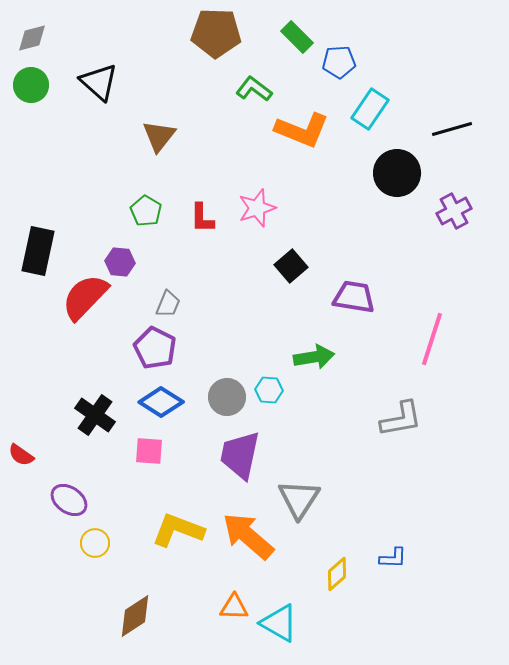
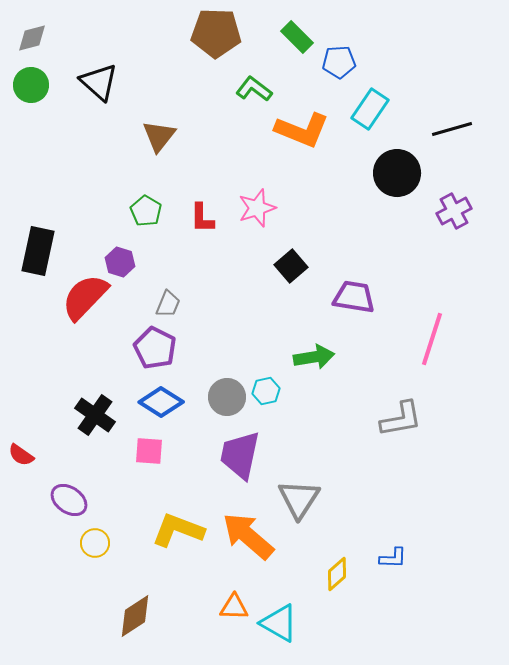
purple hexagon at (120, 262): rotated 12 degrees clockwise
cyan hexagon at (269, 390): moved 3 px left, 1 px down; rotated 16 degrees counterclockwise
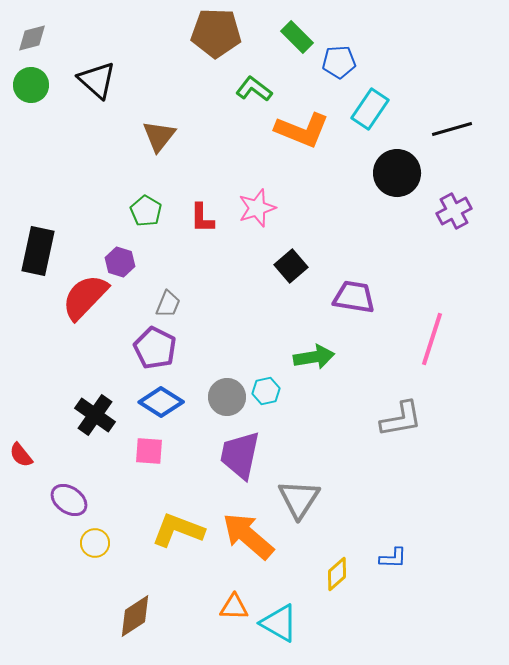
black triangle at (99, 82): moved 2 px left, 2 px up
red semicircle at (21, 455): rotated 16 degrees clockwise
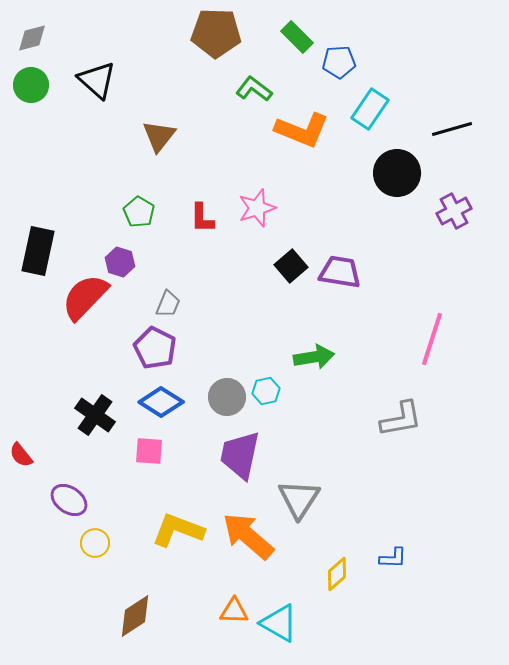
green pentagon at (146, 211): moved 7 px left, 1 px down
purple trapezoid at (354, 297): moved 14 px left, 25 px up
orange triangle at (234, 607): moved 4 px down
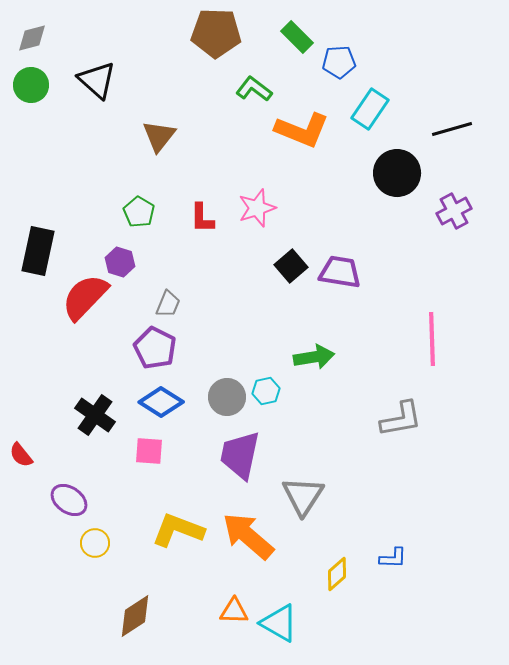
pink line at (432, 339): rotated 20 degrees counterclockwise
gray triangle at (299, 499): moved 4 px right, 3 px up
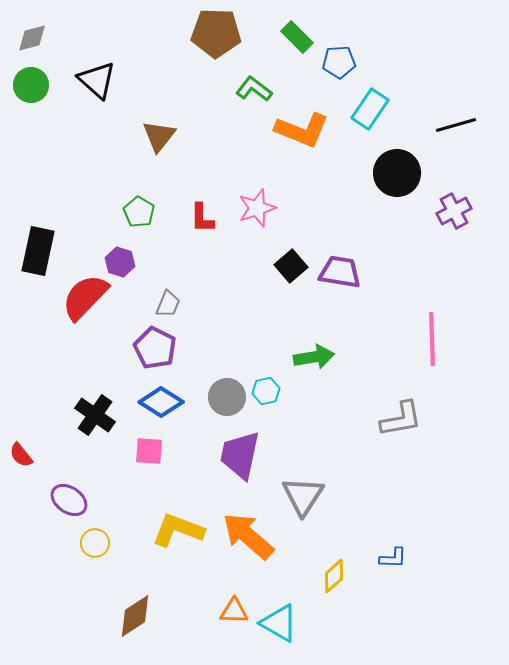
black line at (452, 129): moved 4 px right, 4 px up
yellow diamond at (337, 574): moved 3 px left, 2 px down
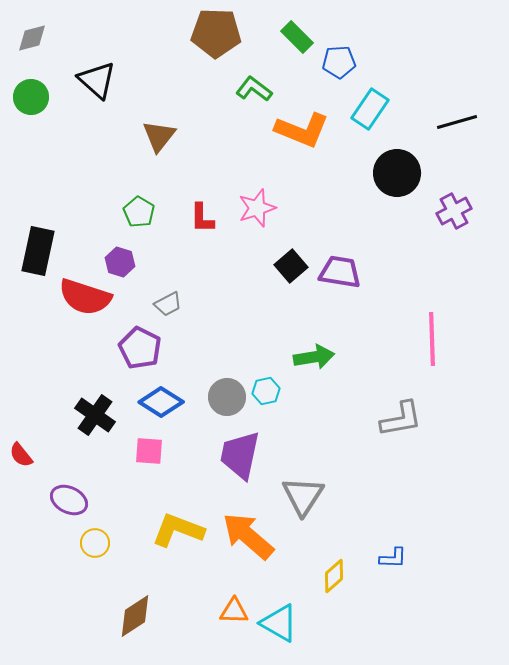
green circle at (31, 85): moved 12 px down
black line at (456, 125): moved 1 px right, 3 px up
red semicircle at (85, 297): rotated 116 degrees counterclockwise
gray trapezoid at (168, 304): rotated 40 degrees clockwise
purple pentagon at (155, 348): moved 15 px left
purple ellipse at (69, 500): rotated 9 degrees counterclockwise
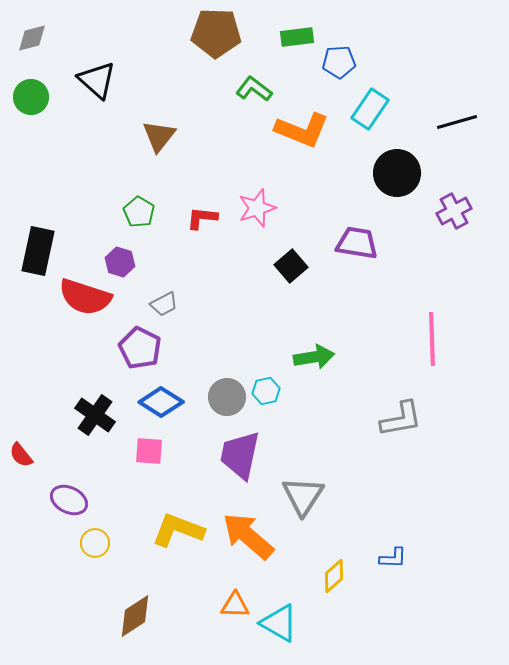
green rectangle at (297, 37): rotated 52 degrees counterclockwise
red L-shape at (202, 218): rotated 96 degrees clockwise
purple trapezoid at (340, 272): moved 17 px right, 29 px up
gray trapezoid at (168, 304): moved 4 px left
orange triangle at (234, 611): moved 1 px right, 6 px up
